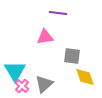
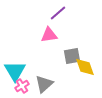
purple line: rotated 48 degrees counterclockwise
pink triangle: moved 4 px right, 2 px up
gray square: rotated 18 degrees counterclockwise
yellow diamond: moved 10 px up
pink cross: rotated 16 degrees clockwise
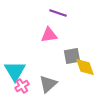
purple line: rotated 60 degrees clockwise
gray triangle: moved 4 px right
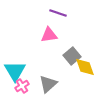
gray square: rotated 30 degrees counterclockwise
